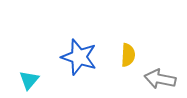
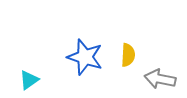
blue star: moved 6 px right
cyan triangle: rotated 15 degrees clockwise
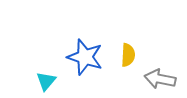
cyan triangle: moved 17 px right, 1 px down; rotated 15 degrees counterclockwise
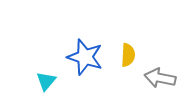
gray arrow: moved 1 px up
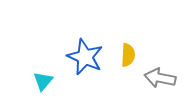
blue star: rotated 6 degrees clockwise
cyan triangle: moved 3 px left
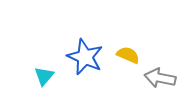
yellow semicircle: rotated 70 degrees counterclockwise
cyan triangle: moved 1 px right, 5 px up
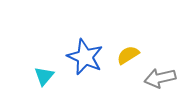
yellow semicircle: rotated 55 degrees counterclockwise
gray arrow: rotated 24 degrees counterclockwise
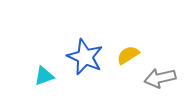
cyan triangle: rotated 30 degrees clockwise
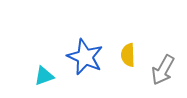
yellow semicircle: rotated 60 degrees counterclockwise
gray arrow: moved 3 px right, 8 px up; rotated 48 degrees counterclockwise
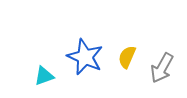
yellow semicircle: moved 1 px left, 2 px down; rotated 25 degrees clockwise
gray arrow: moved 1 px left, 2 px up
